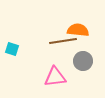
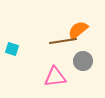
orange semicircle: rotated 45 degrees counterclockwise
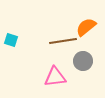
orange semicircle: moved 8 px right, 3 px up
cyan square: moved 1 px left, 9 px up
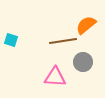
orange semicircle: moved 2 px up
gray circle: moved 1 px down
pink triangle: rotated 10 degrees clockwise
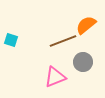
brown line: rotated 12 degrees counterclockwise
pink triangle: rotated 25 degrees counterclockwise
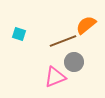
cyan square: moved 8 px right, 6 px up
gray circle: moved 9 px left
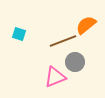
gray circle: moved 1 px right
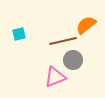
cyan square: rotated 32 degrees counterclockwise
brown line: rotated 8 degrees clockwise
gray circle: moved 2 px left, 2 px up
